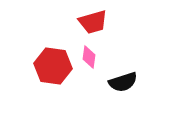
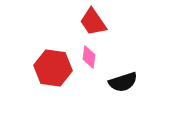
red trapezoid: rotated 72 degrees clockwise
red hexagon: moved 2 px down
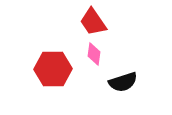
pink diamond: moved 5 px right, 3 px up
red hexagon: moved 1 px down; rotated 9 degrees counterclockwise
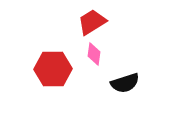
red trapezoid: moved 1 px left; rotated 92 degrees clockwise
black semicircle: moved 2 px right, 1 px down
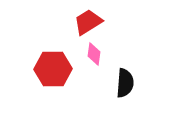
red trapezoid: moved 4 px left
black semicircle: rotated 68 degrees counterclockwise
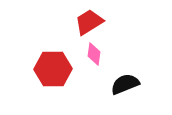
red trapezoid: moved 1 px right
black semicircle: moved 1 px down; rotated 116 degrees counterclockwise
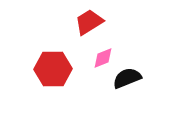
pink diamond: moved 9 px right, 4 px down; rotated 60 degrees clockwise
black semicircle: moved 2 px right, 6 px up
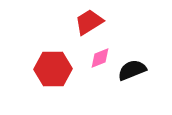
pink diamond: moved 3 px left
black semicircle: moved 5 px right, 8 px up
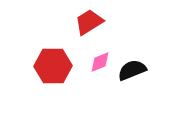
pink diamond: moved 4 px down
red hexagon: moved 3 px up
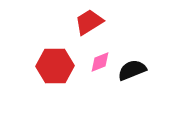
red hexagon: moved 2 px right
